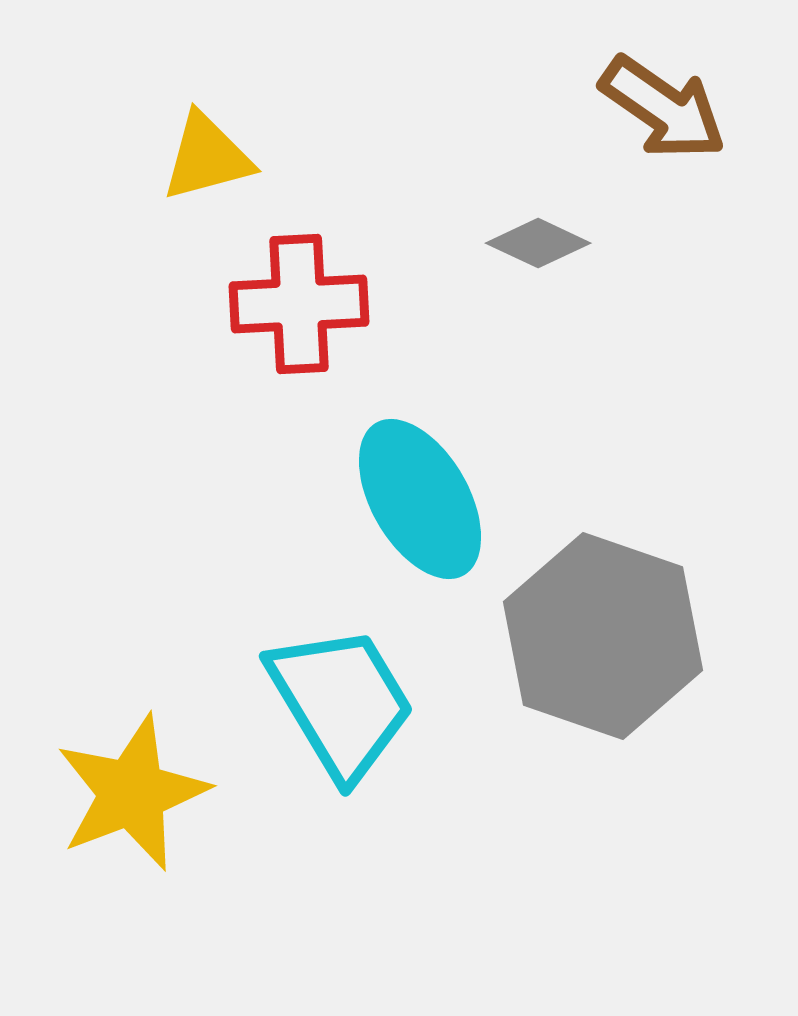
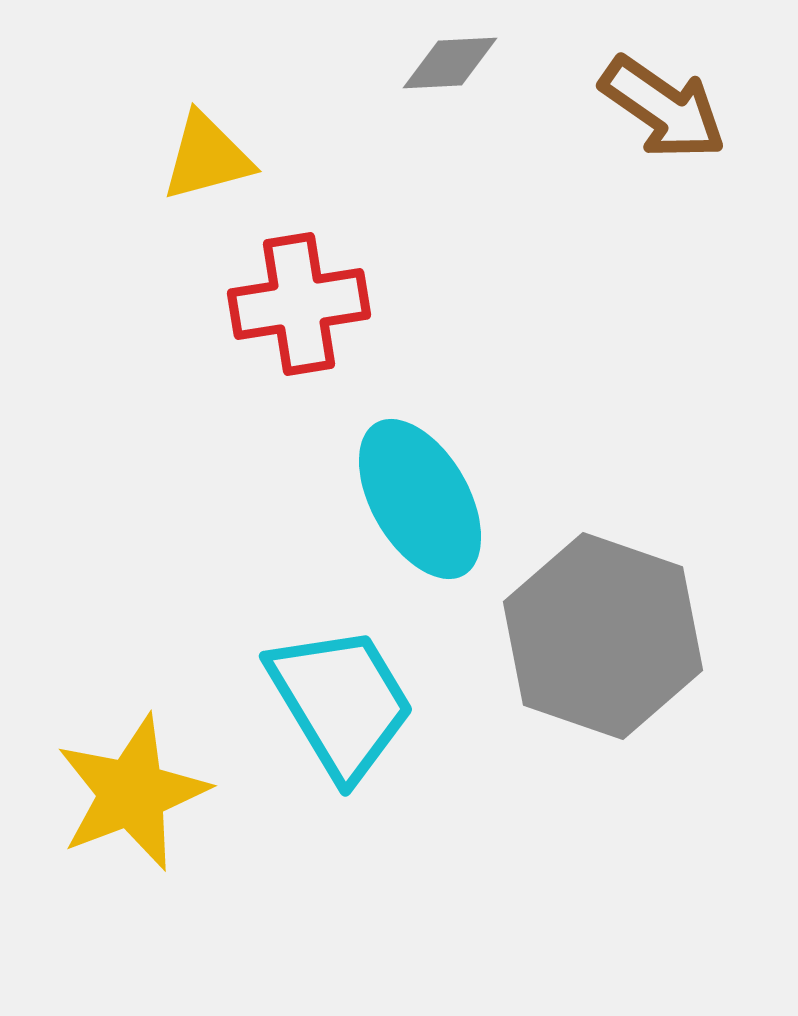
gray diamond: moved 88 px left, 180 px up; rotated 28 degrees counterclockwise
red cross: rotated 6 degrees counterclockwise
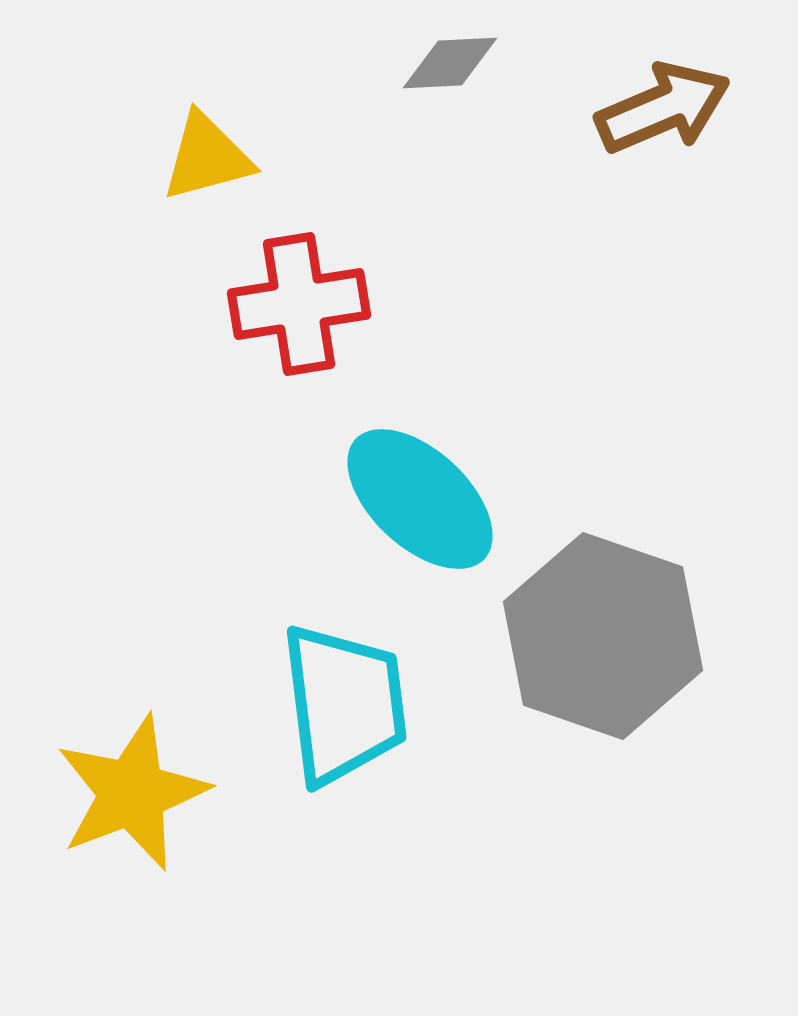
brown arrow: rotated 58 degrees counterclockwise
cyan ellipse: rotated 17 degrees counterclockwise
cyan trapezoid: moved 3 px right, 2 px down; rotated 24 degrees clockwise
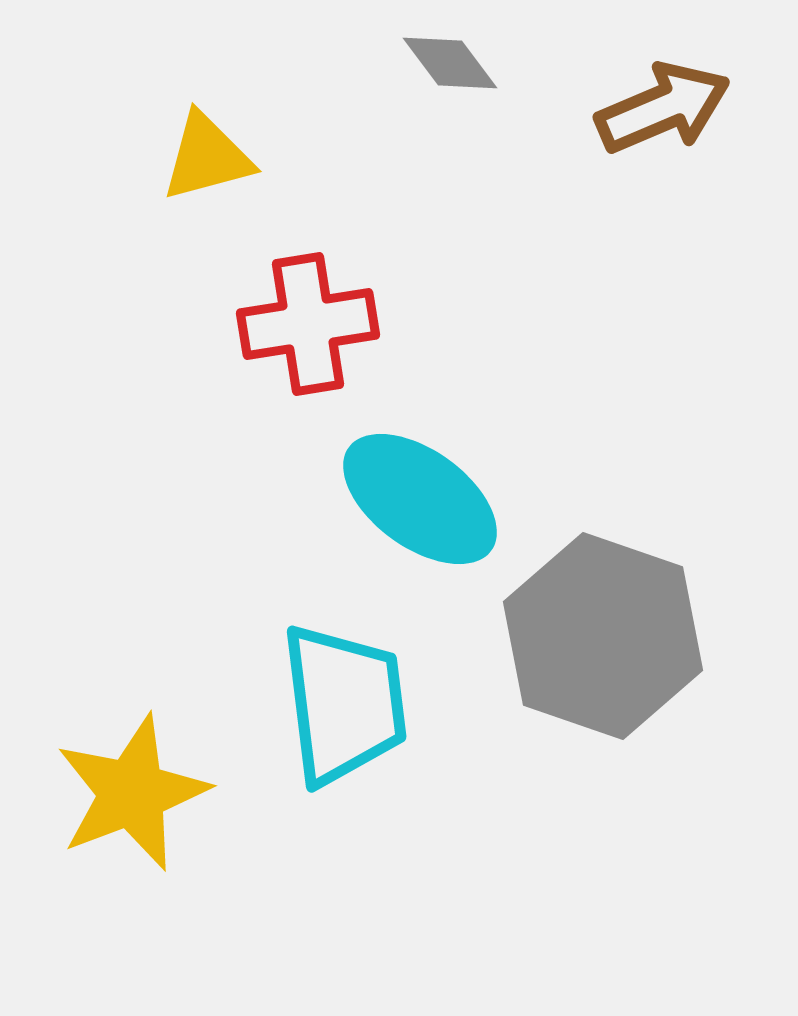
gray diamond: rotated 56 degrees clockwise
red cross: moved 9 px right, 20 px down
cyan ellipse: rotated 7 degrees counterclockwise
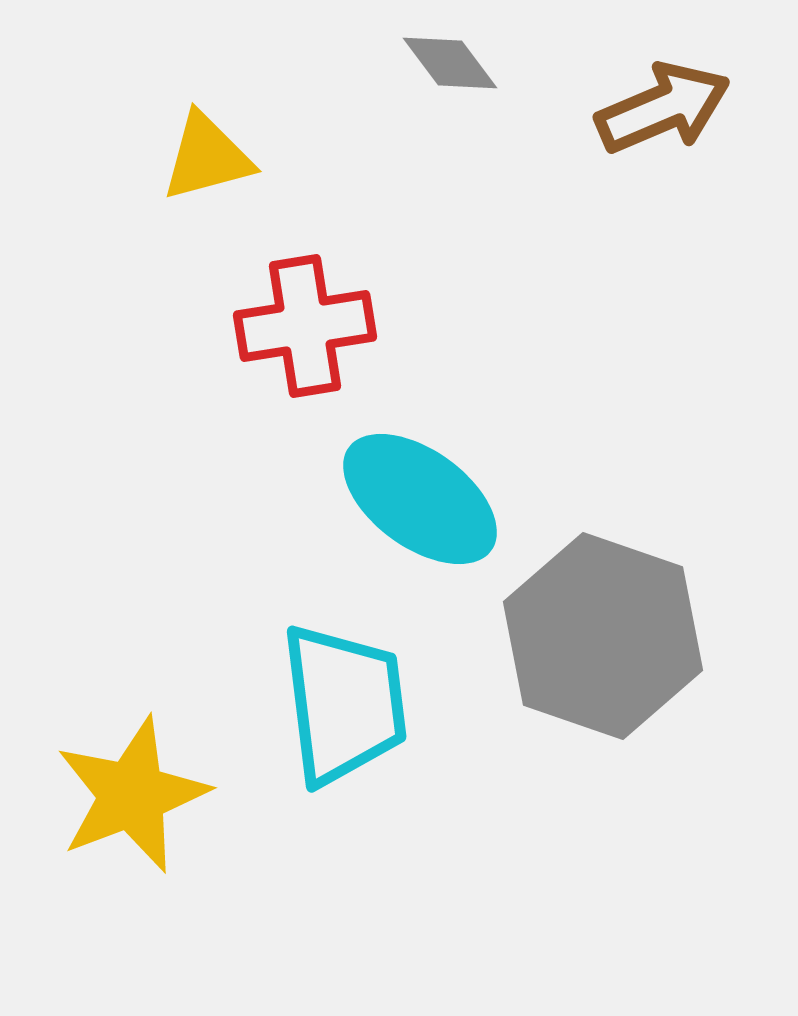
red cross: moved 3 px left, 2 px down
yellow star: moved 2 px down
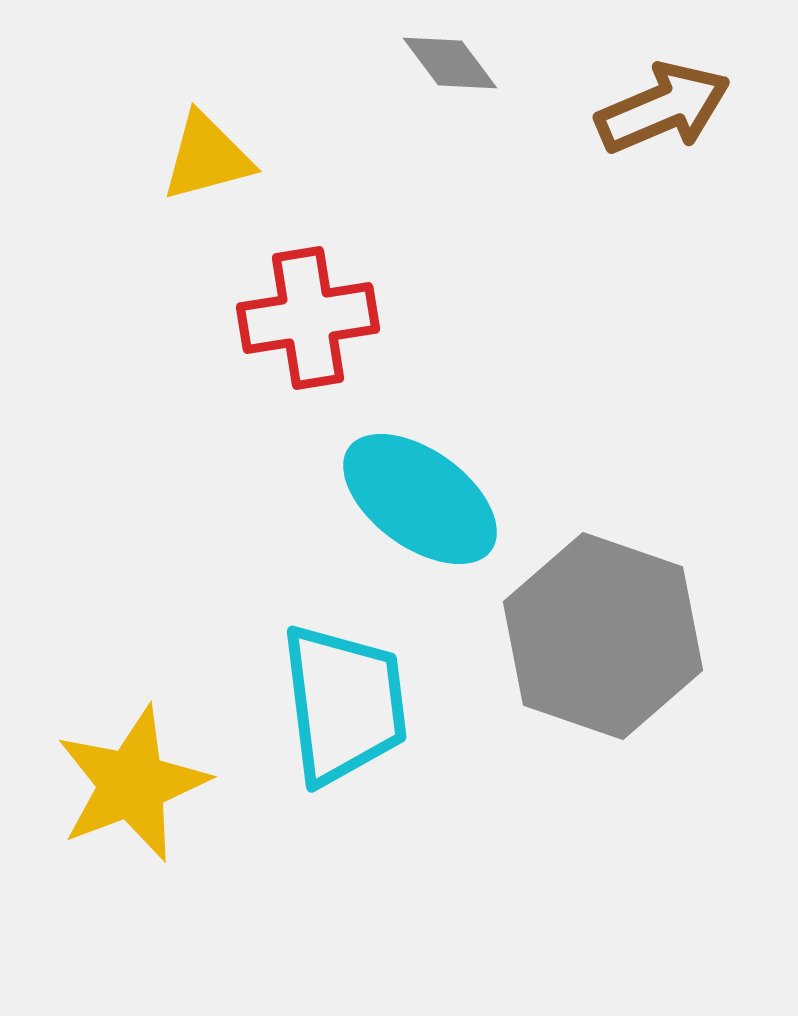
red cross: moved 3 px right, 8 px up
yellow star: moved 11 px up
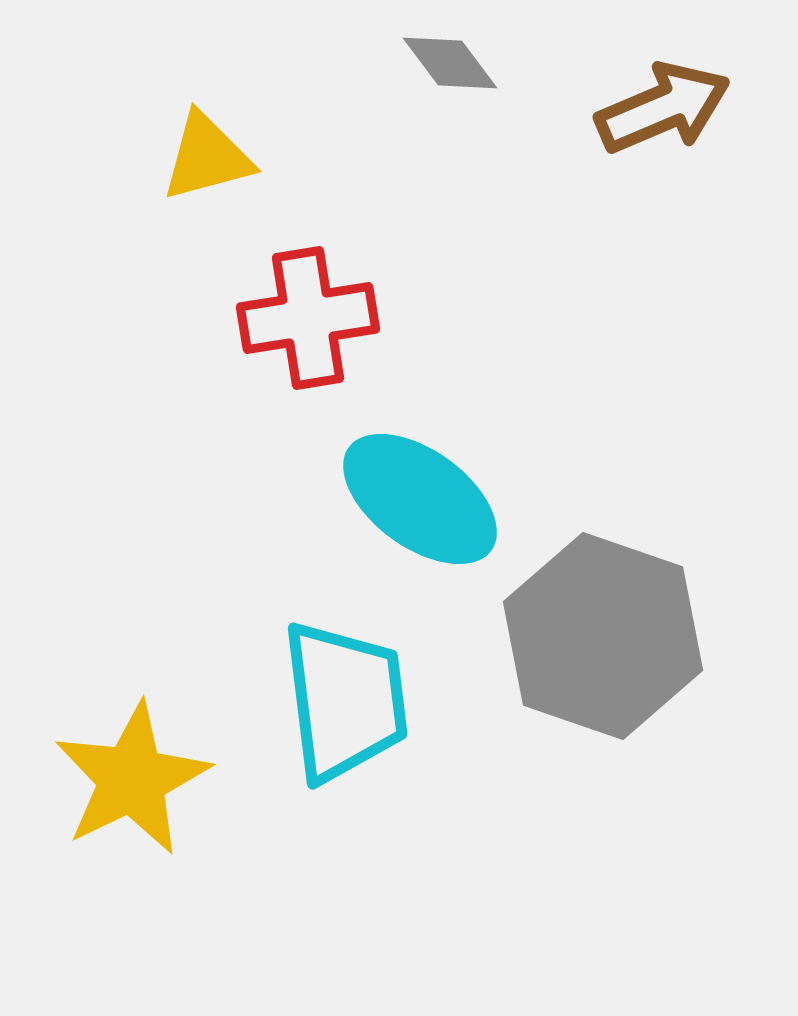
cyan trapezoid: moved 1 px right, 3 px up
yellow star: moved 5 px up; rotated 5 degrees counterclockwise
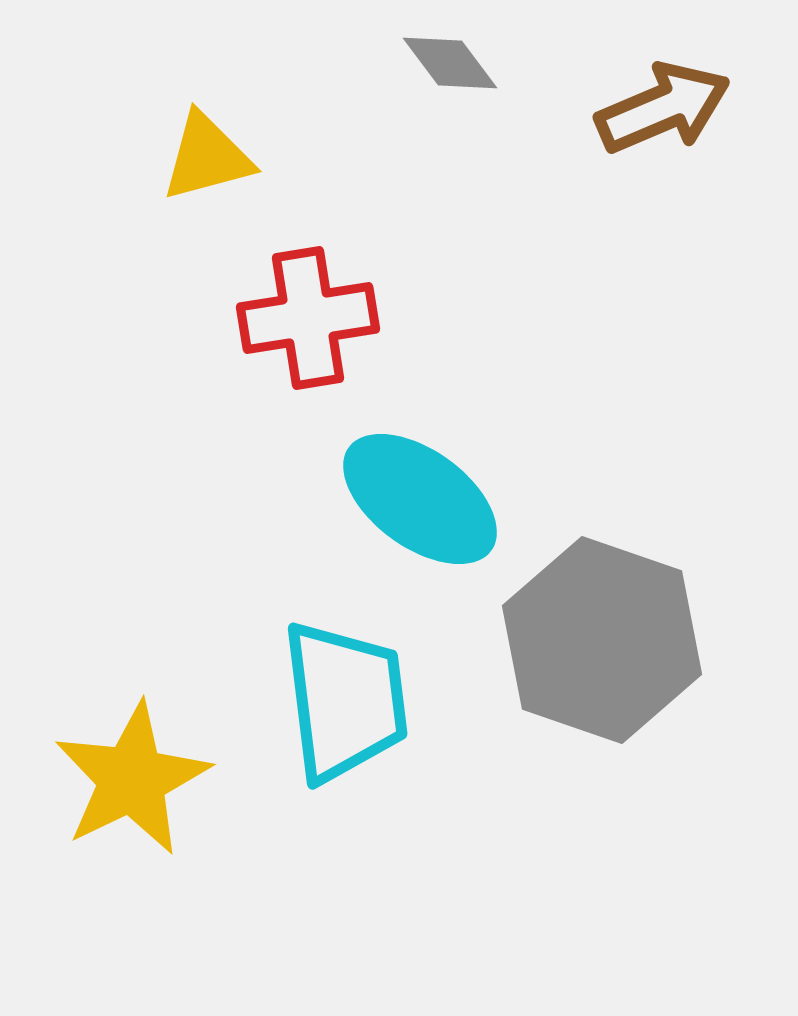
gray hexagon: moved 1 px left, 4 px down
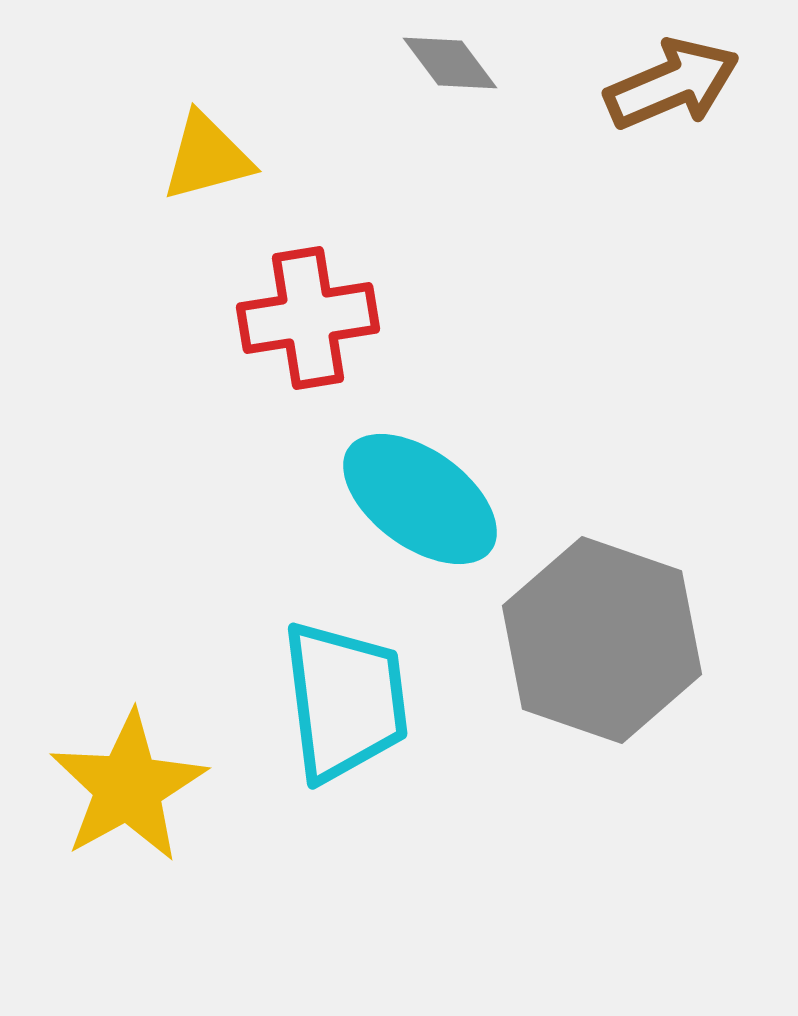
brown arrow: moved 9 px right, 24 px up
yellow star: moved 4 px left, 8 px down; rotated 3 degrees counterclockwise
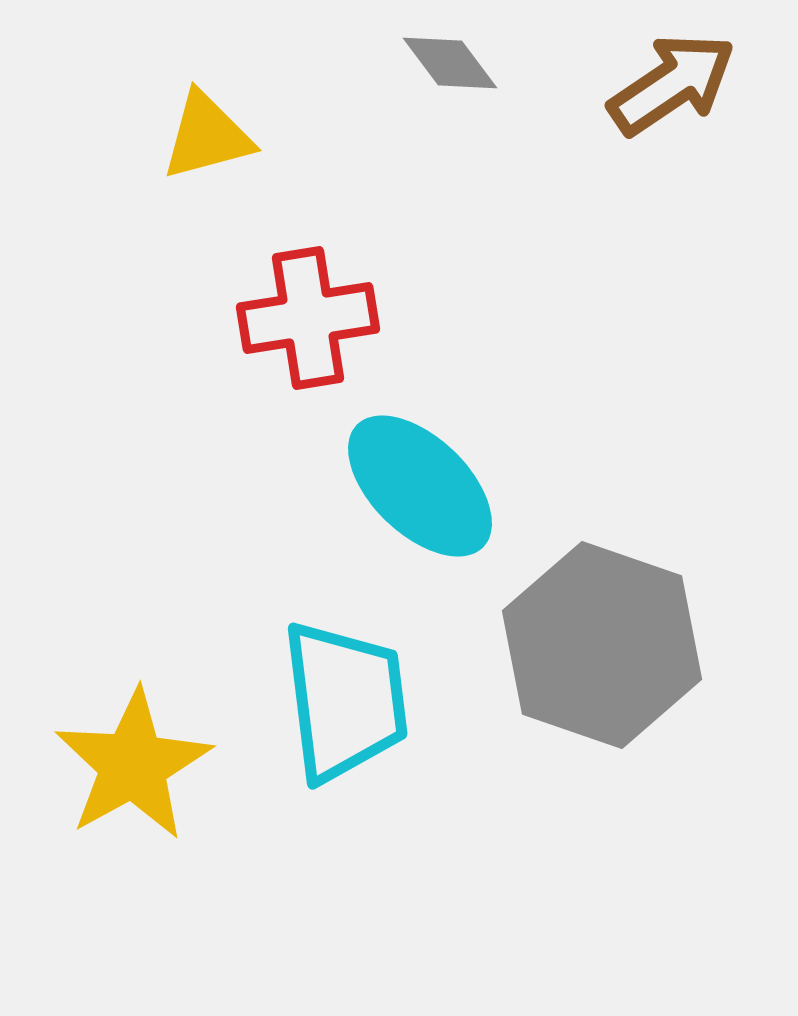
brown arrow: rotated 11 degrees counterclockwise
yellow triangle: moved 21 px up
cyan ellipse: moved 13 px up; rotated 8 degrees clockwise
gray hexagon: moved 5 px down
yellow star: moved 5 px right, 22 px up
